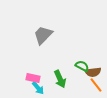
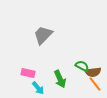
pink rectangle: moved 5 px left, 5 px up
orange line: moved 1 px left, 1 px up
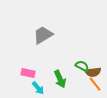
gray trapezoid: rotated 15 degrees clockwise
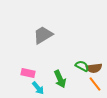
brown semicircle: moved 1 px right, 4 px up
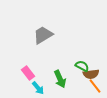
brown semicircle: moved 3 px left, 6 px down
pink rectangle: rotated 40 degrees clockwise
orange line: moved 2 px down
